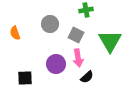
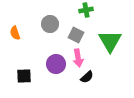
black square: moved 1 px left, 2 px up
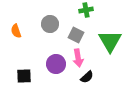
orange semicircle: moved 1 px right, 2 px up
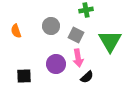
gray circle: moved 1 px right, 2 px down
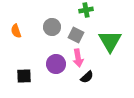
gray circle: moved 1 px right, 1 px down
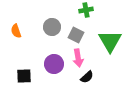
purple circle: moved 2 px left
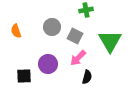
gray square: moved 1 px left, 1 px down
pink arrow: rotated 54 degrees clockwise
purple circle: moved 6 px left
black semicircle: rotated 32 degrees counterclockwise
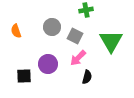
green triangle: moved 1 px right
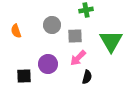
gray circle: moved 2 px up
gray square: rotated 28 degrees counterclockwise
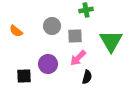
gray circle: moved 1 px down
orange semicircle: rotated 32 degrees counterclockwise
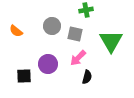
gray square: moved 2 px up; rotated 14 degrees clockwise
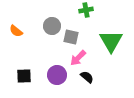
gray square: moved 4 px left, 3 px down
purple circle: moved 9 px right, 11 px down
black semicircle: rotated 64 degrees counterclockwise
